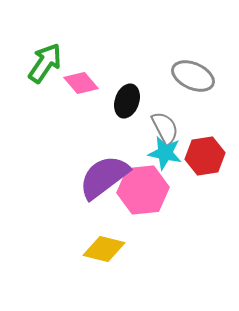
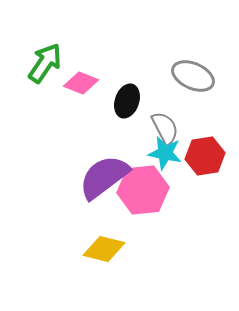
pink diamond: rotated 28 degrees counterclockwise
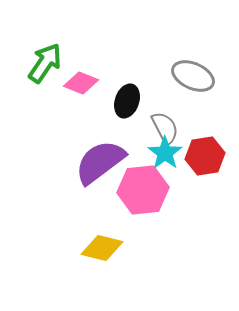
cyan star: rotated 24 degrees clockwise
purple semicircle: moved 4 px left, 15 px up
yellow diamond: moved 2 px left, 1 px up
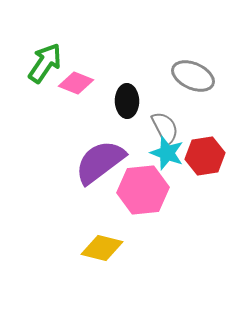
pink diamond: moved 5 px left
black ellipse: rotated 20 degrees counterclockwise
cyan star: moved 2 px right; rotated 16 degrees counterclockwise
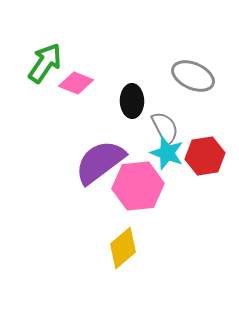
black ellipse: moved 5 px right
pink hexagon: moved 5 px left, 4 px up
yellow diamond: moved 21 px right; rotated 54 degrees counterclockwise
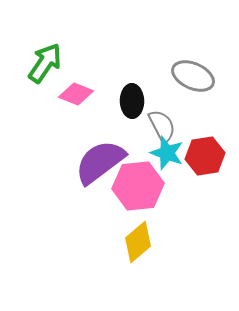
pink diamond: moved 11 px down
gray semicircle: moved 3 px left, 2 px up
yellow diamond: moved 15 px right, 6 px up
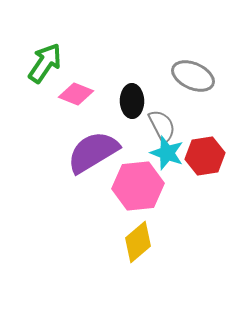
purple semicircle: moved 7 px left, 10 px up; rotated 6 degrees clockwise
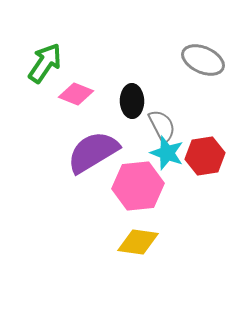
gray ellipse: moved 10 px right, 16 px up
yellow diamond: rotated 48 degrees clockwise
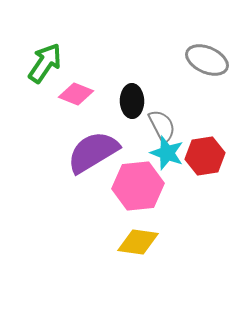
gray ellipse: moved 4 px right
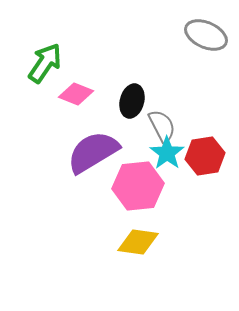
gray ellipse: moved 1 px left, 25 px up
black ellipse: rotated 16 degrees clockwise
cyan star: rotated 16 degrees clockwise
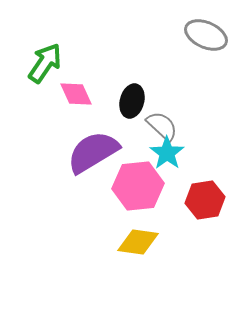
pink diamond: rotated 44 degrees clockwise
gray semicircle: rotated 20 degrees counterclockwise
red hexagon: moved 44 px down
